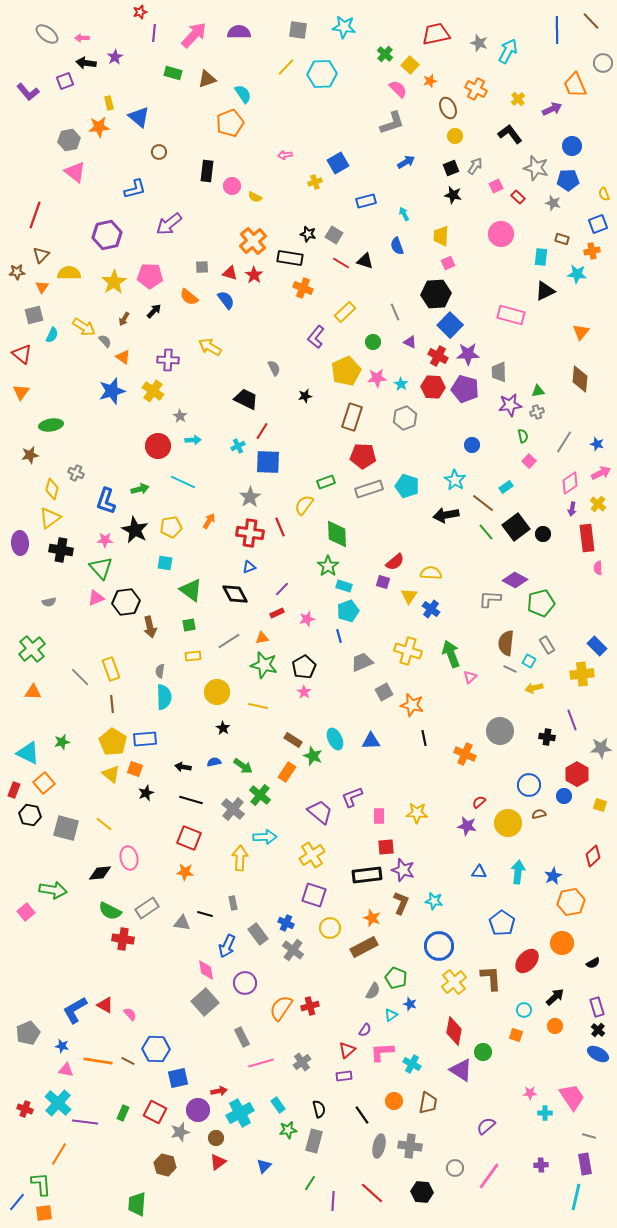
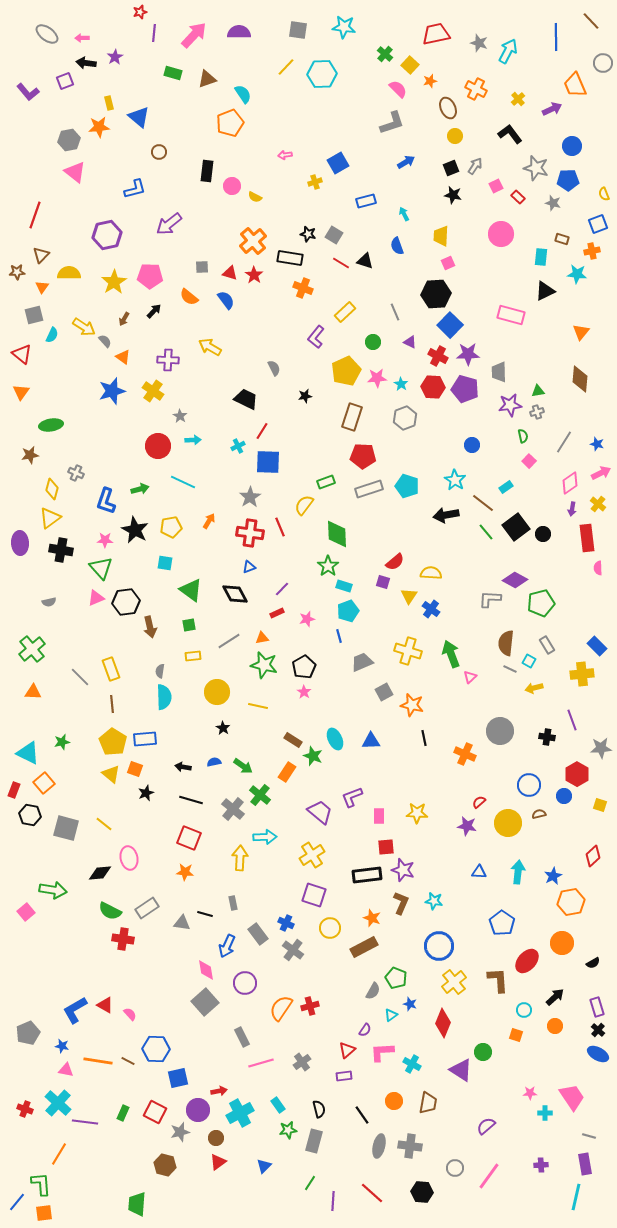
blue line at (557, 30): moved 1 px left, 7 px down
brown L-shape at (491, 978): moved 7 px right, 2 px down
red diamond at (454, 1031): moved 11 px left, 8 px up; rotated 12 degrees clockwise
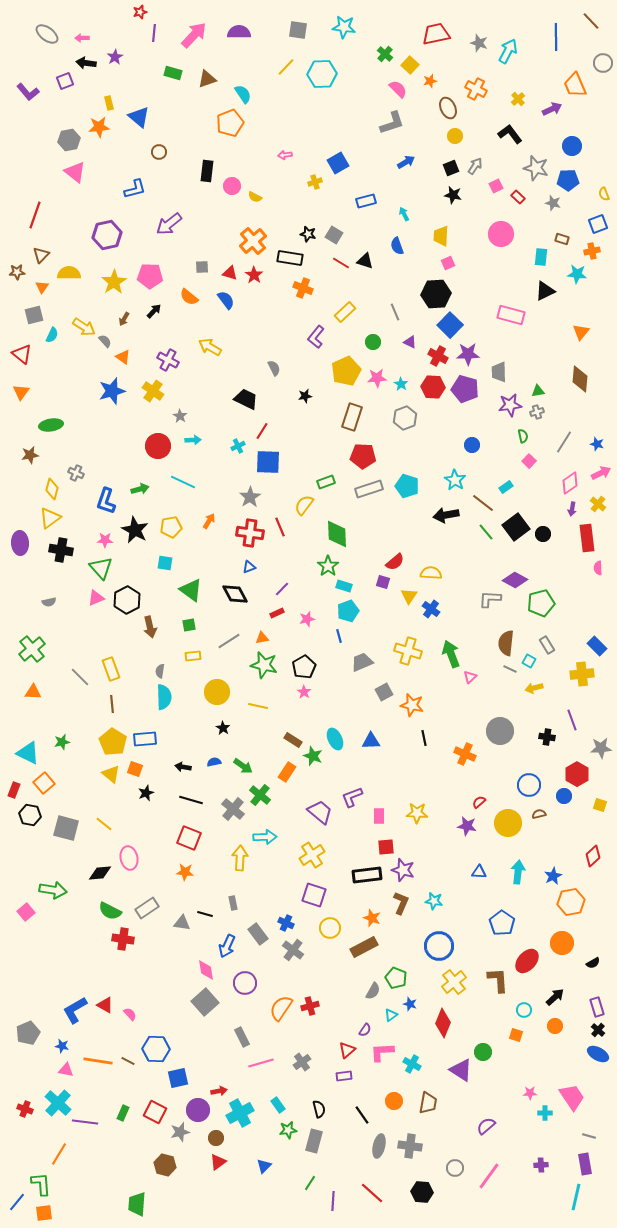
purple cross at (168, 360): rotated 25 degrees clockwise
black hexagon at (126, 602): moved 1 px right, 2 px up; rotated 20 degrees counterclockwise
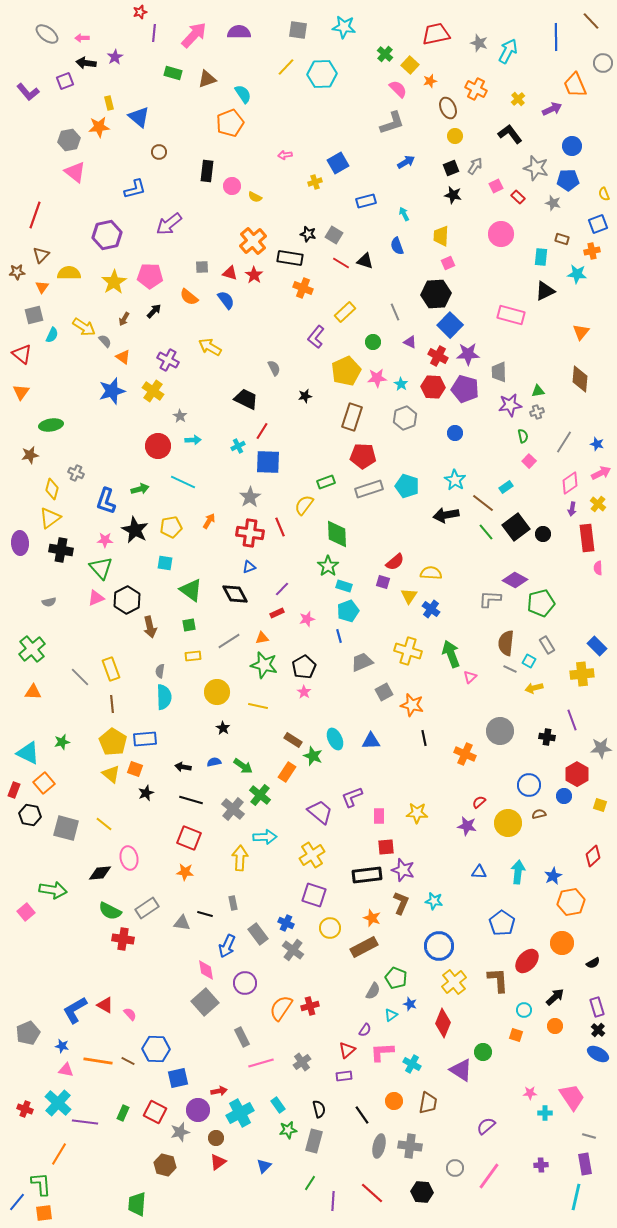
blue circle at (472, 445): moved 17 px left, 12 px up
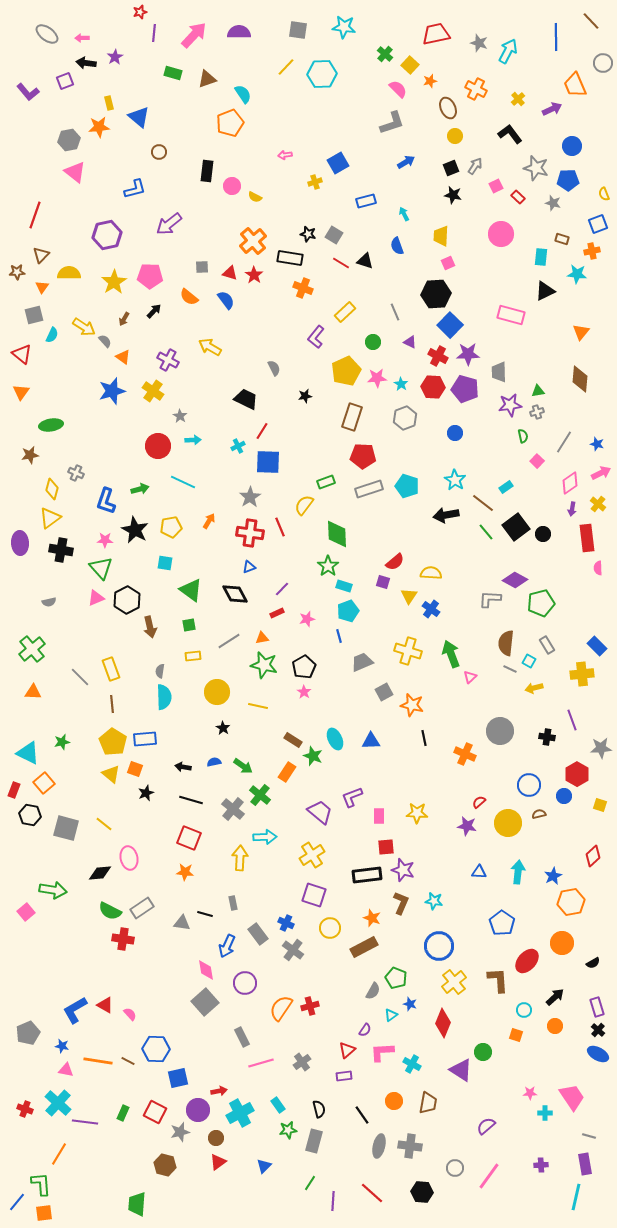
pink square at (529, 461): moved 8 px right
gray rectangle at (147, 908): moved 5 px left
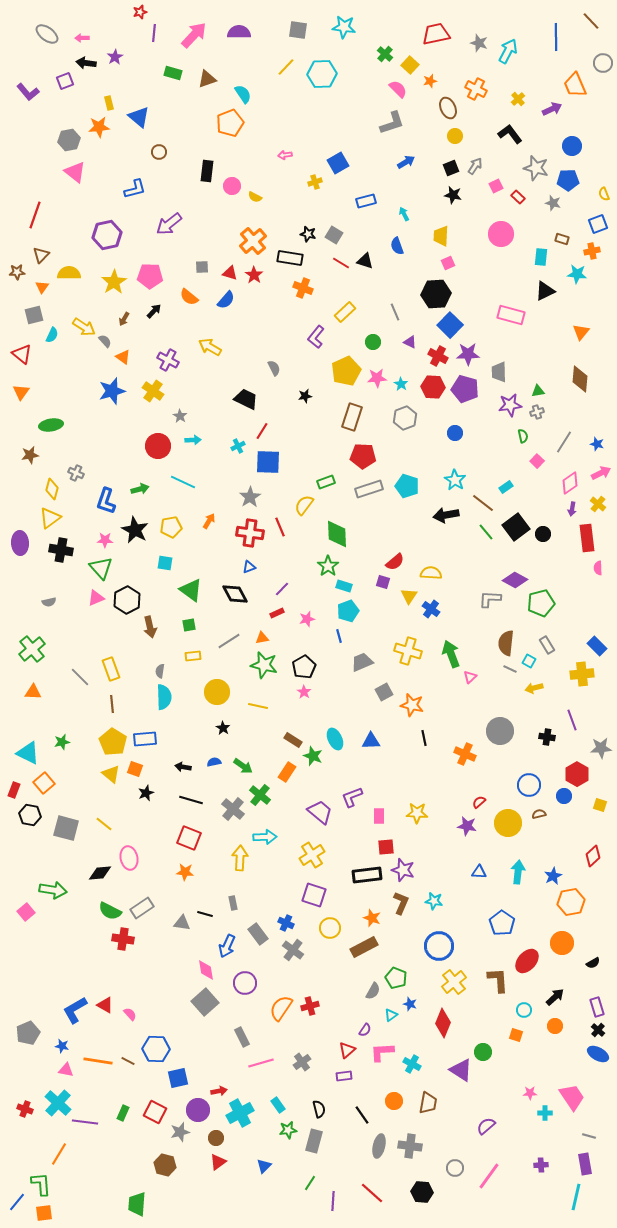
blue semicircle at (226, 300): rotated 78 degrees clockwise
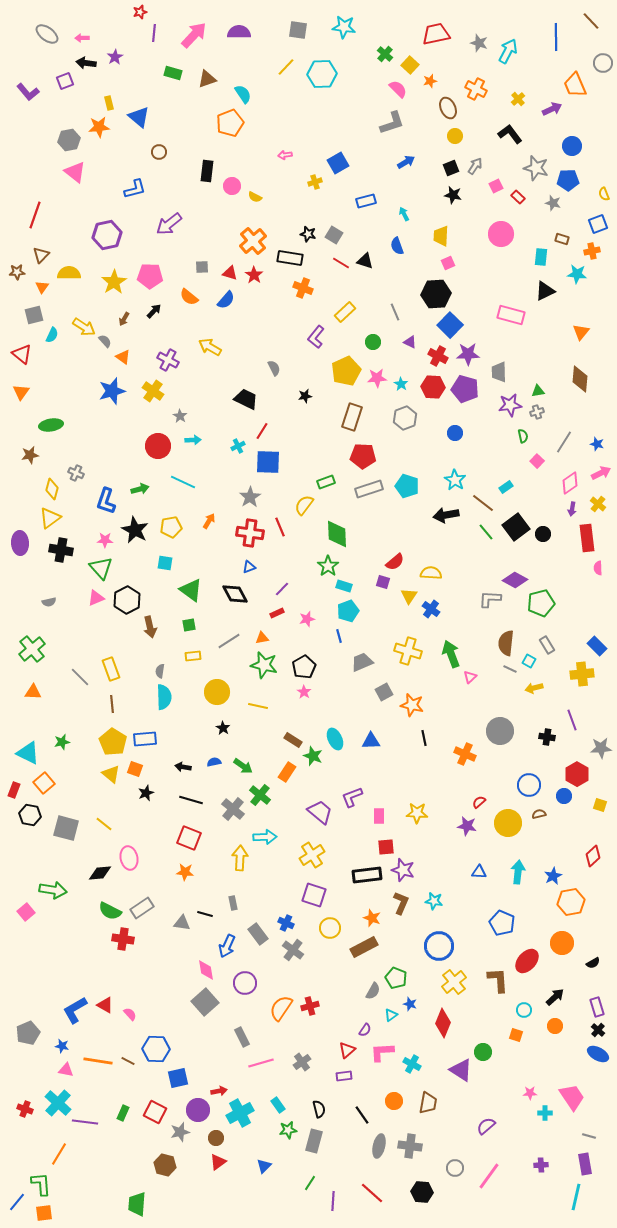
blue pentagon at (502, 923): rotated 10 degrees counterclockwise
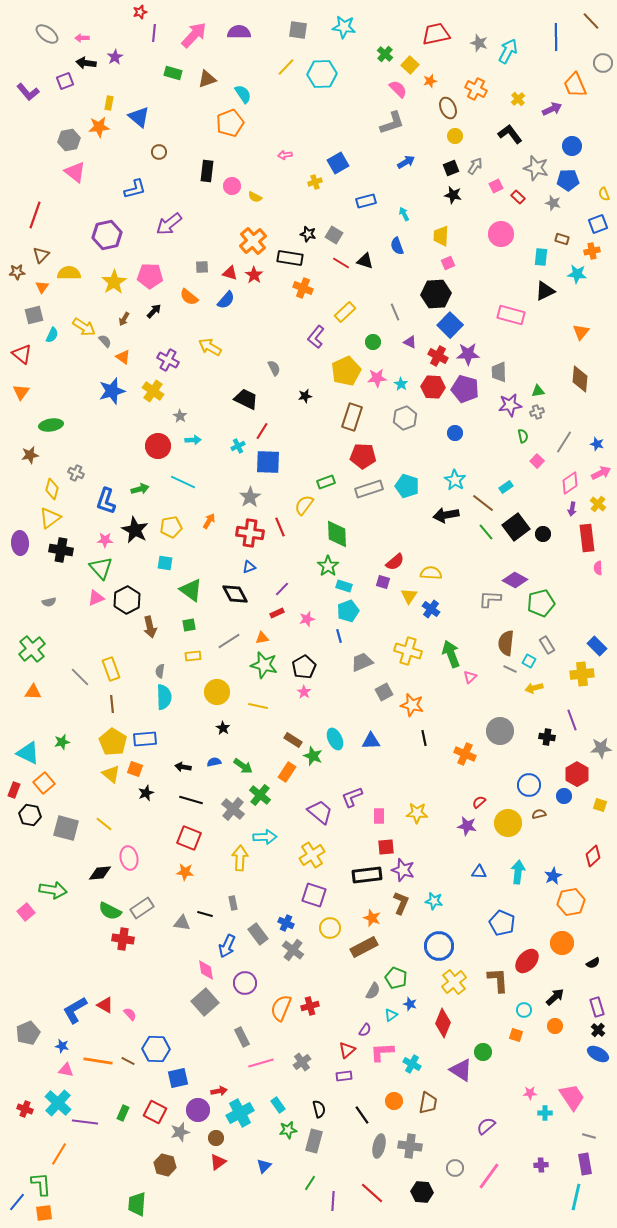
yellow rectangle at (109, 103): rotated 24 degrees clockwise
orange semicircle at (281, 1008): rotated 12 degrees counterclockwise
